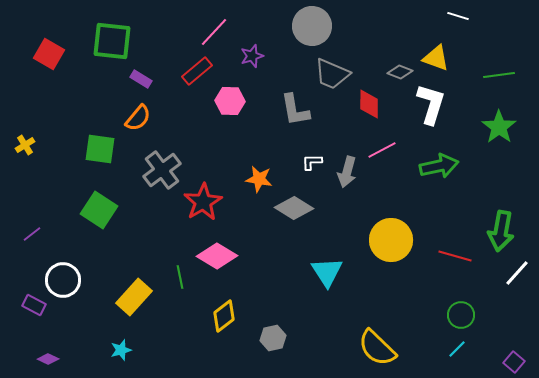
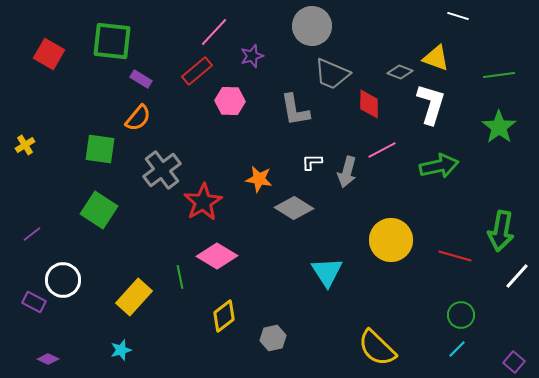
white line at (517, 273): moved 3 px down
purple rectangle at (34, 305): moved 3 px up
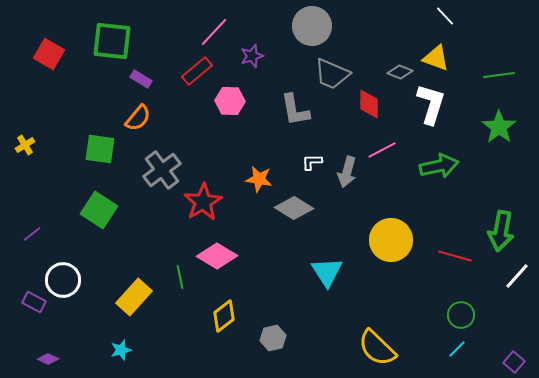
white line at (458, 16): moved 13 px left; rotated 30 degrees clockwise
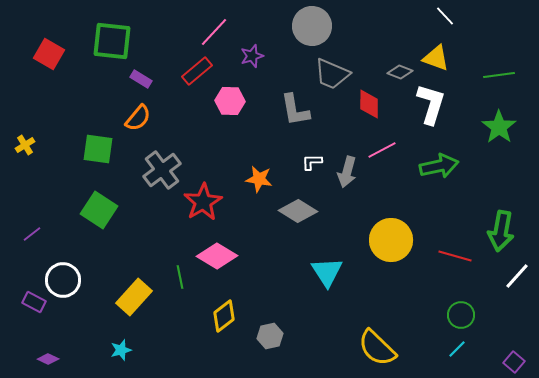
green square at (100, 149): moved 2 px left
gray diamond at (294, 208): moved 4 px right, 3 px down
gray hexagon at (273, 338): moved 3 px left, 2 px up
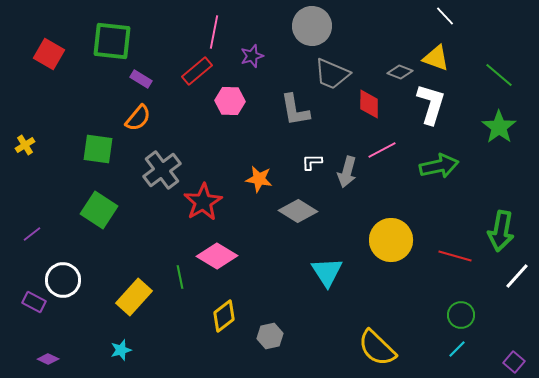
pink line at (214, 32): rotated 32 degrees counterclockwise
green line at (499, 75): rotated 48 degrees clockwise
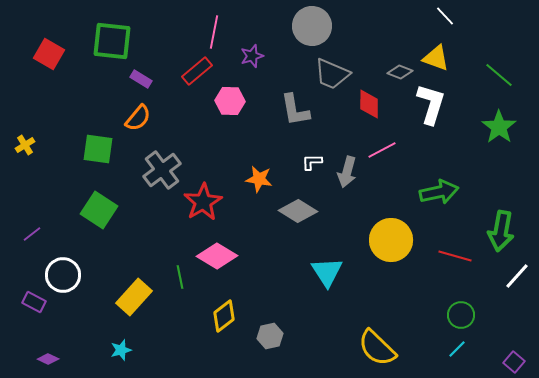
green arrow at (439, 166): moved 26 px down
white circle at (63, 280): moved 5 px up
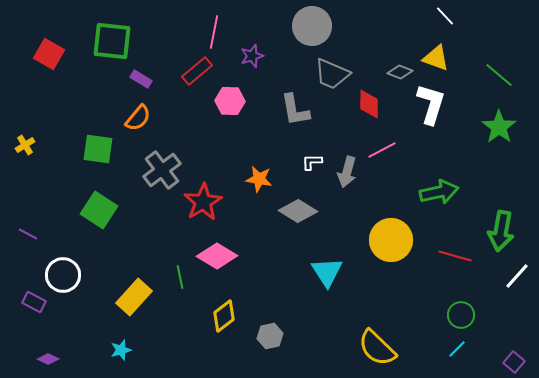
purple line at (32, 234): moved 4 px left; rotated 66 degrees clockwise
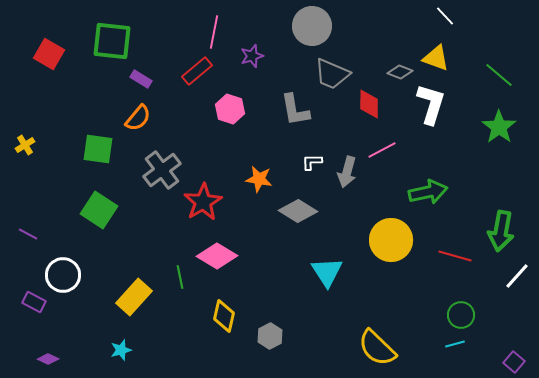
pink hexagon at (230, 101): moved 8 px down; rotated 16 degrees clockwise
green arrow at (439, 192): moved 11 px left
yellow diamond at (224, 316): rotated 40 degrees counterclockwise
gray hexagon at (270, 336): rotated 15 degrees counterclockwise
cyan line at (457, 349): moved 2 px left, 5 px up; rotated 30 degrees clockwise
